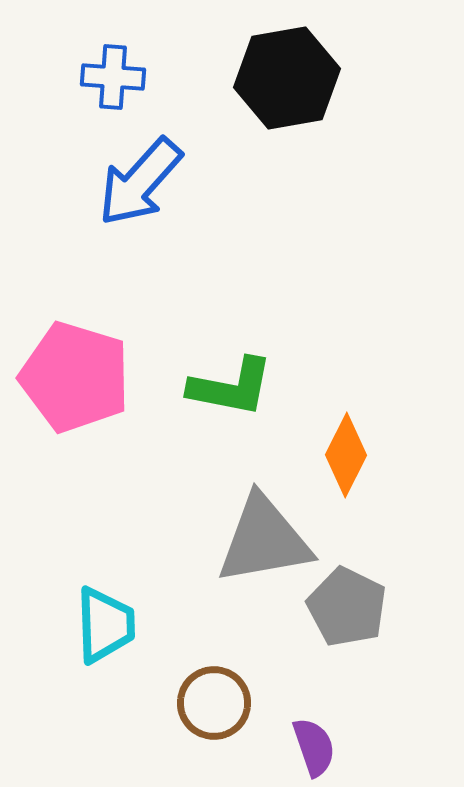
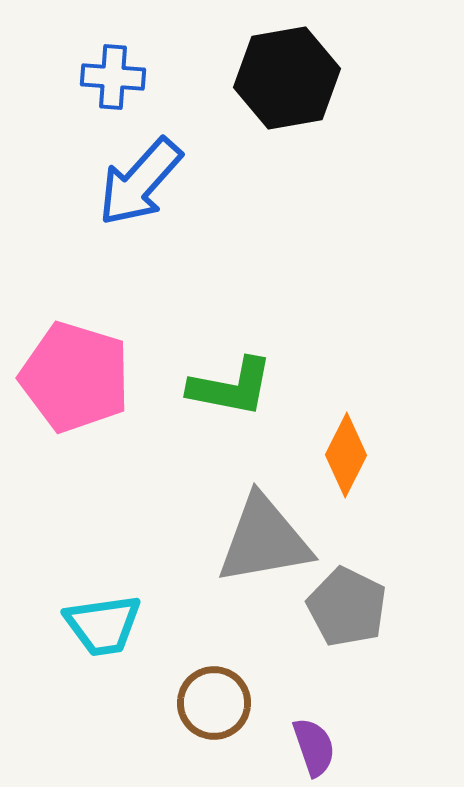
cyan trapezoid: moved 2 px left; rotated 84 degrees clockwise
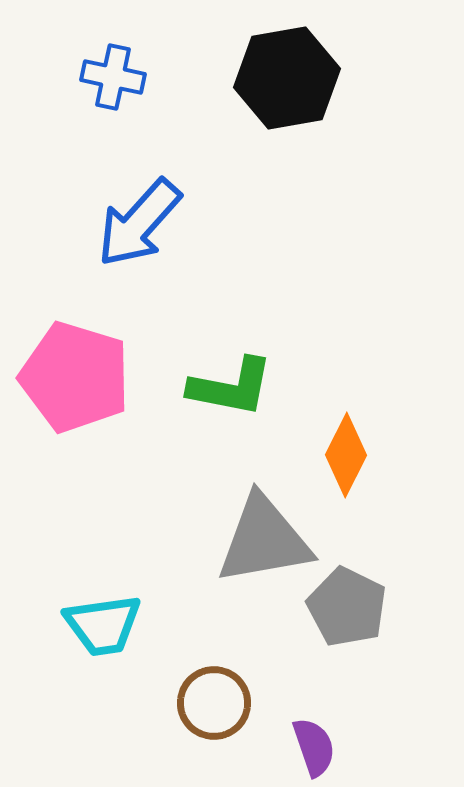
blue cross: rotated 8 degrees clockwise
blue arrow: moved 1 px left, 41 px down
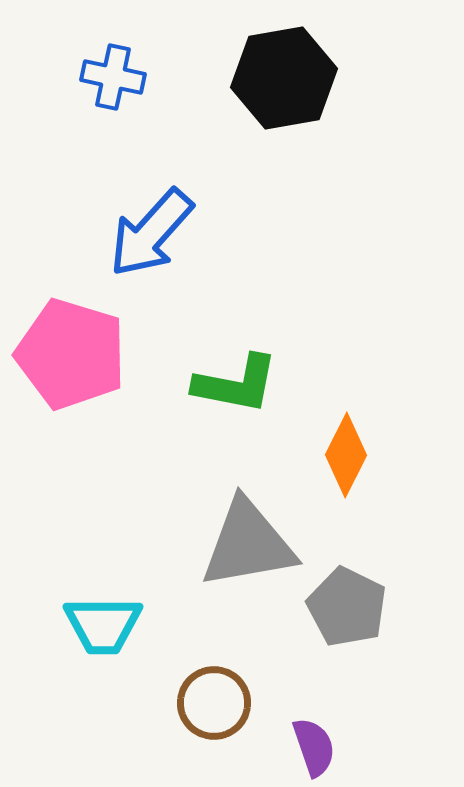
black hexagon: moved 3 px left
blue arrow: moved 12 px right, 10 px down
pink pentagon: moved 4 px left, 23 px up
green L-shape: moved 5 px right, 3 px up
gray triangle: moved 16 px left, 4 px down
cyan trapezoid: rotated 8 degrees clockwise
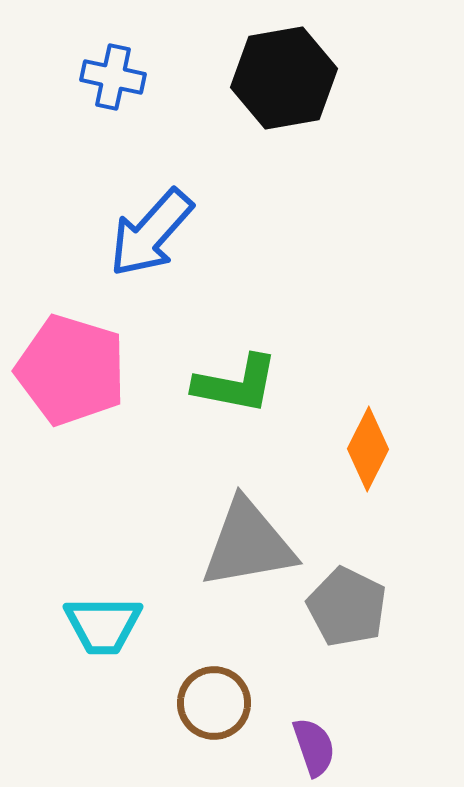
pink pentagon: moved 16 px down
orange diamond: moved 22 px right, 6 px up
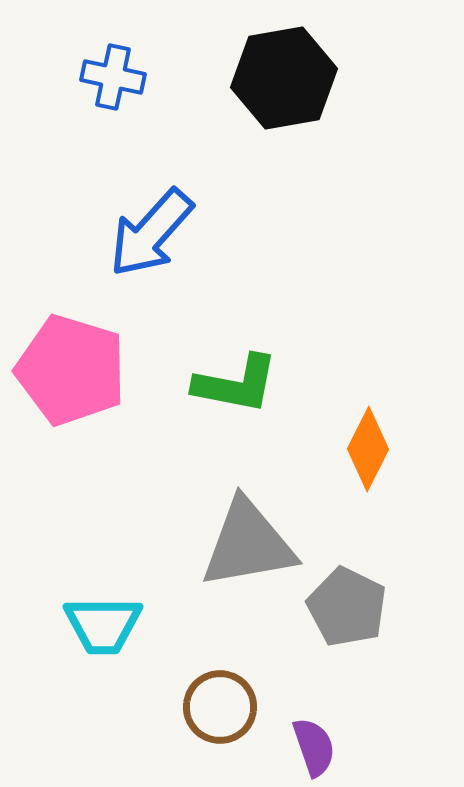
brown circle: moved 6 px right, 4 px down
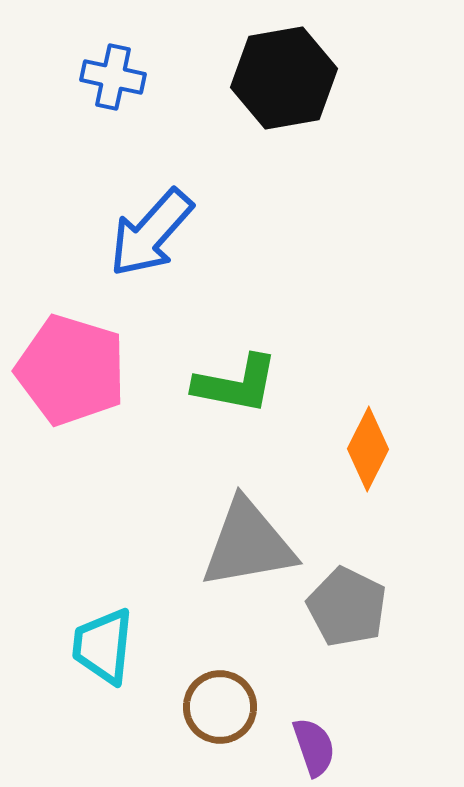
cyan trapezoid: moved 21 px down; rotated 96 degrees clockwise
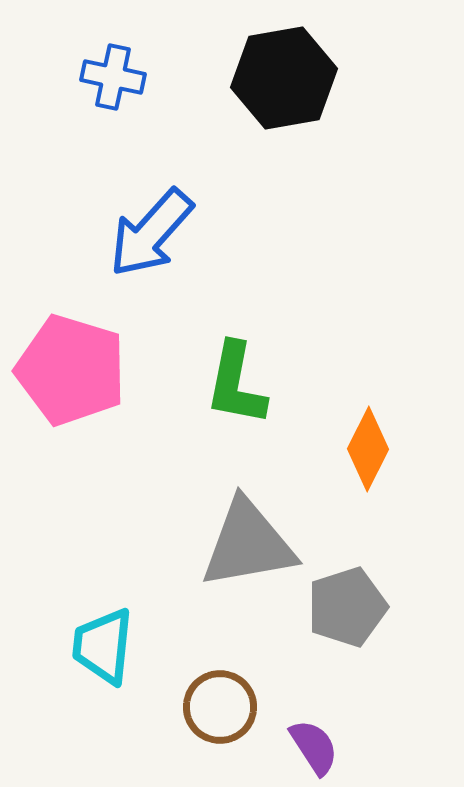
green L-shape: rotated 90 degrees clockwise
gray pentagon: rotated 28 degrees clockwise
purple semicircle: rotated 14 degrees counterclockwise
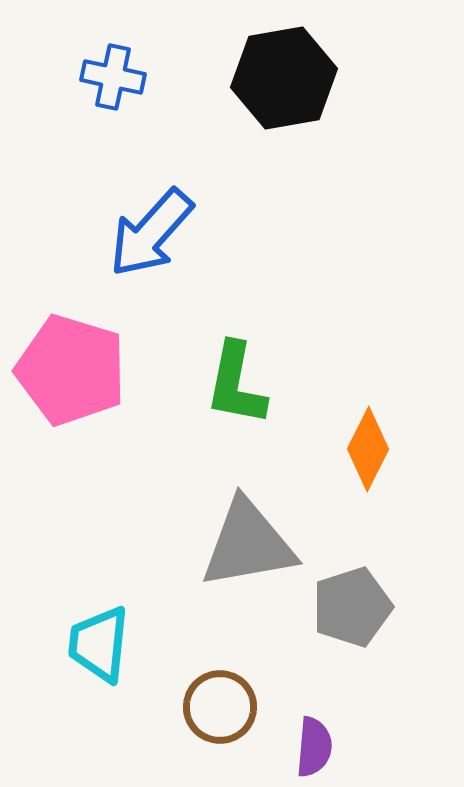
gray pentagon: moved 5 px right
cyan trapezoid: moved 4 px left, 2 px up
purple semicircle: rotated 38 degrees clockwise
